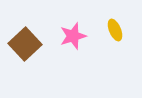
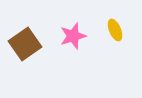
brown square: rotated 8 degrees clockwise
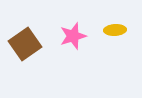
yellow ellipse: rotated 70 degrees counterclockwise
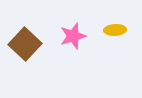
brown square: rotated 12 degrees counterclockwise
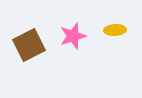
brown square: moved 4 px right, 1 px down; rotated 20 degrees clockwise
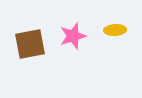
brown square: moved 1 px right, 1 px up; rotated 16 degrees clockwise
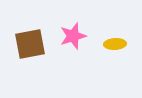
yellow ellipse: moved 14 px down
